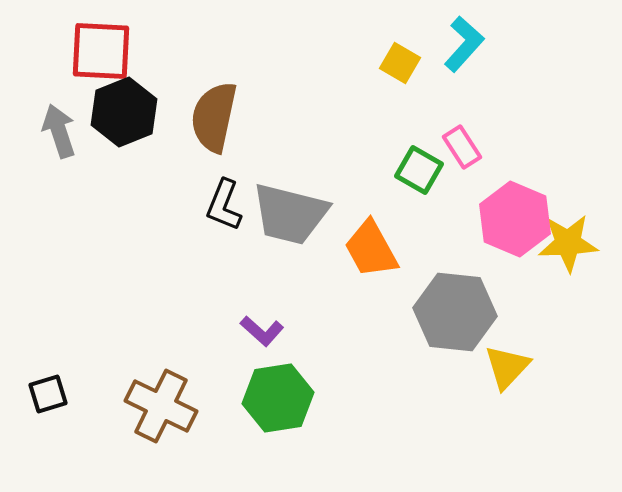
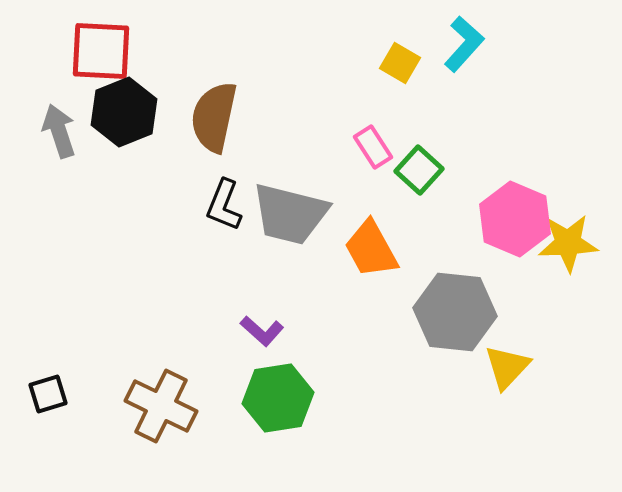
pink rectangle: moved 89 px left
green square: rotated 12 degrees clockwise
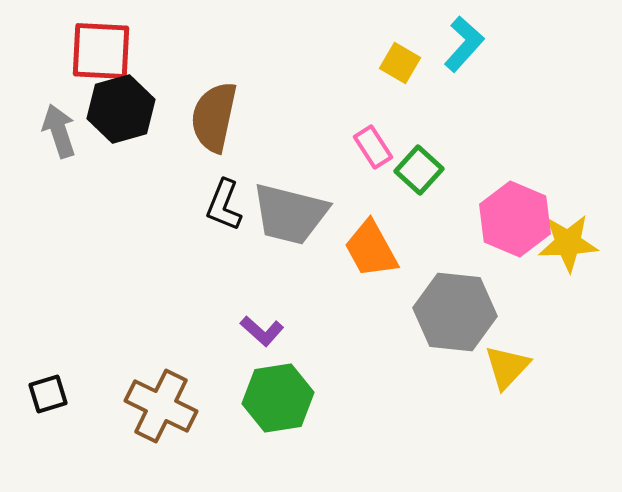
black hexagon: moved 3 px left, 3 px up; rotated 6 degrees clockwise
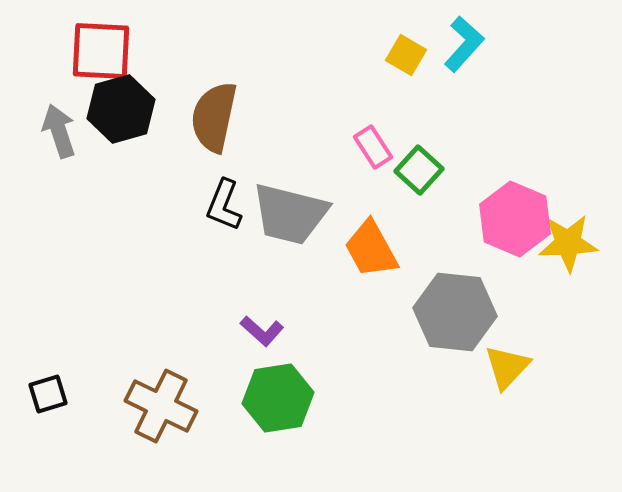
yellow square: moved 6 px right, 8 px up
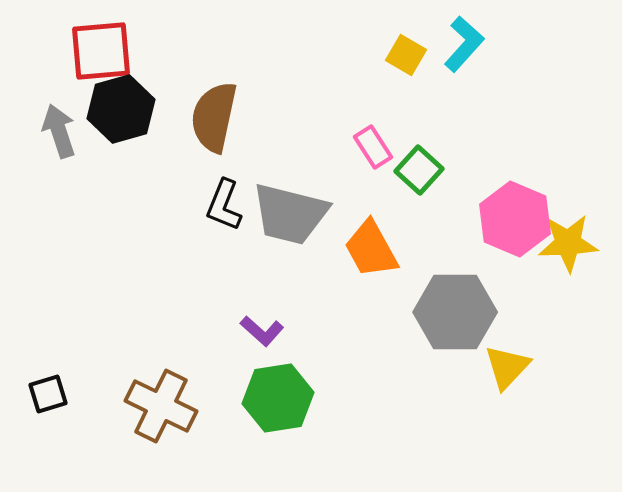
red square: rotated 8 degrees counterclockwise
gray hexagon: rotated 6 degrees counterclockwise
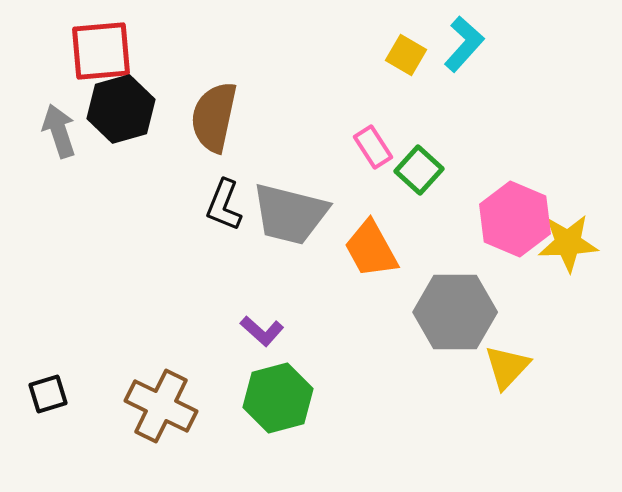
green hexagon: rotated 6 degrees counterclockwise
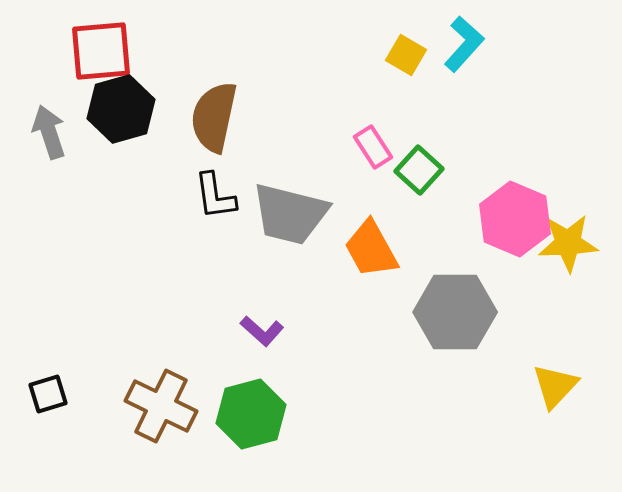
gray arrow: moved 10 px left, 1 px down
black L-shape: moved 9 px left, 9 px up; rotated 30 degrees counterclockwise
yellow triangle: moved 48 px right, 19 px down
green hexagon: moved 27 px left, 16 px down
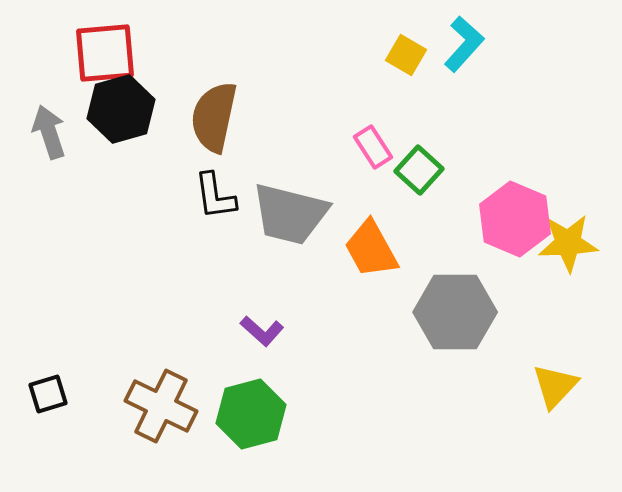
red square: moved 4 px right, 2 px down
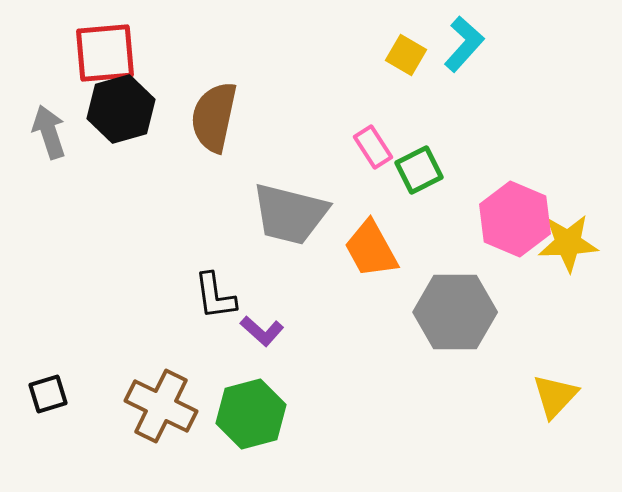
green square: rotated 21 degrees clockwise
black L-shape: moved 100 px down
yellow triangle: moved 10 px down
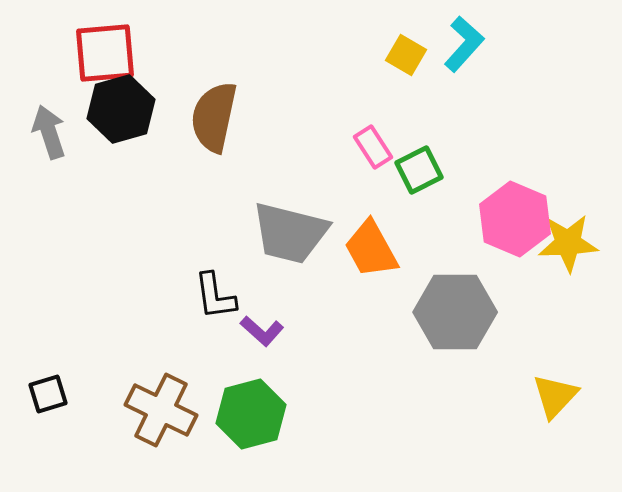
gray trapezoid: moved 19 px down
brown cross: moved 4 px down
